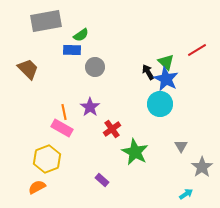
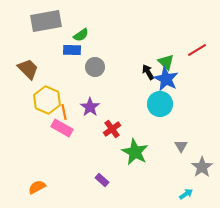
yellow hexagon: moved 59 px up; rotated 16 degrees counterclockwise
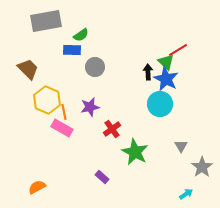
red line: moved 19 px left
black arrow: rotated 28 degrees clockwise
purple star: rotated 24 degrees clockwise
purple rectangle: moved 3 px up
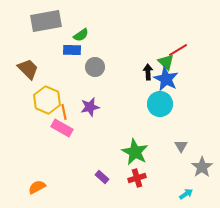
red cross: moved 25 px right, 49 px down; rotated 18 degrees clockwise
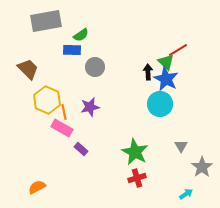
purple rectangle: moved 21 px left, 28 px up
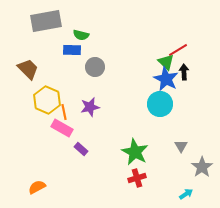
green semicircle: rotated 49 degrees clockwise
black arrow: moved 36 px right
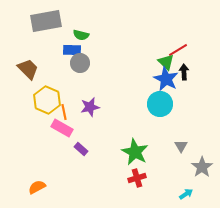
gray circle: moved 15 px left, 4 px up
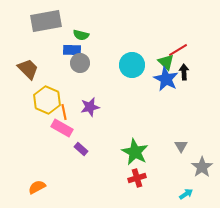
cyan circle: moved 28 px left, 39 px up
